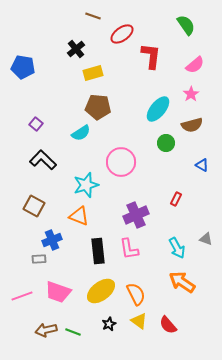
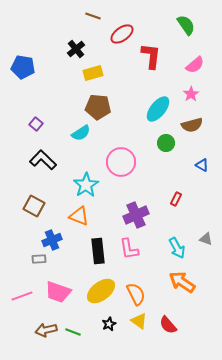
cyan star: rotated 15 degrees counterclockwise
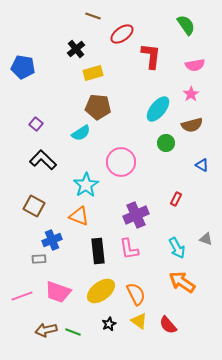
pink semicircle: rotated 30 degrees clockwise
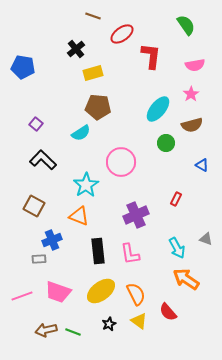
pink L-shape: moved 1 px right, 5 px down
orange arrow: moved 4 px right, 3 px up
red semicircle: moved 13 px up
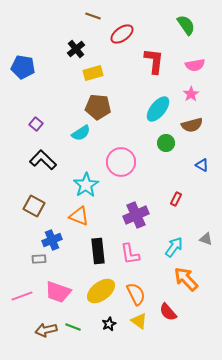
red L-shape: moved 3 px right, 5 px down
cyan arrow: moved 3 px left, 1 px up; rotated 115 degrees counterclockwise
orange arrow: rotated 12 degrees clockwise
green line: moved 5 px up
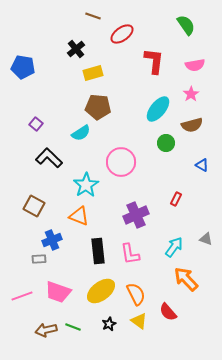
black L-shape: moved 6 px right, 2 px up
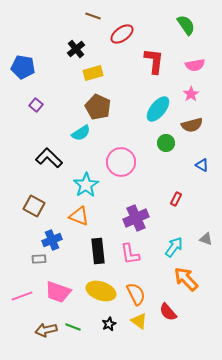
brown pentagon: rotated 20 degrees clockwise
purple square: moved 19 px up
purple cross: moved 3 px down
yellow ellipse: rotated 56 degrees clockwise
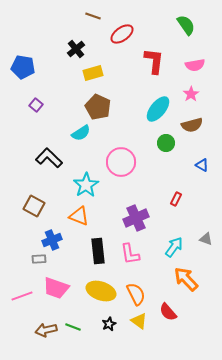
pink trapezoid: moved 2 px left, 4 px up
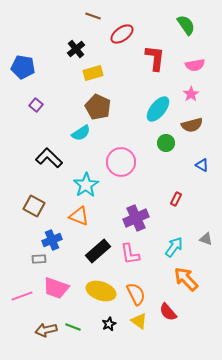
red L-shape: moved 1 px right, 3 px up
black rectangle: rotated 55 degrees clockwise
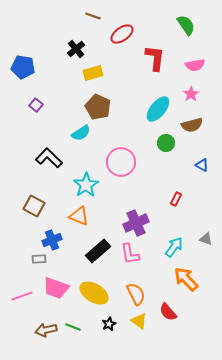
purple cross: moved 5 px down
yellow ellipse: moved 7 px left, 2 px down; rotated 12 degrees clockwise
